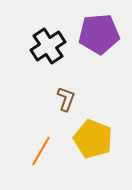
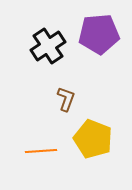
orange line: rotated 56 degrees clockwise
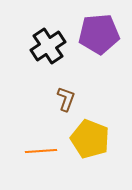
yellow pentagon: moved 3 px left
